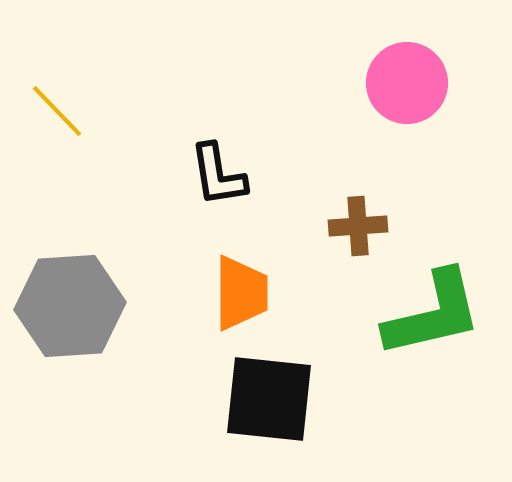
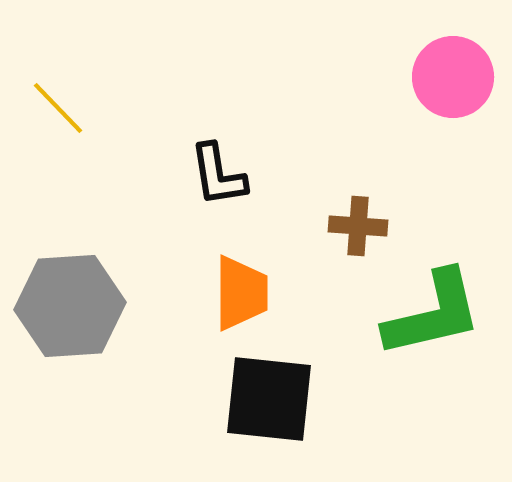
pink circle: moved 46 px right, 6 px up
yellow line: moved 1 px right, 3 px up
brown cross: rotated 8 degrees clockwise
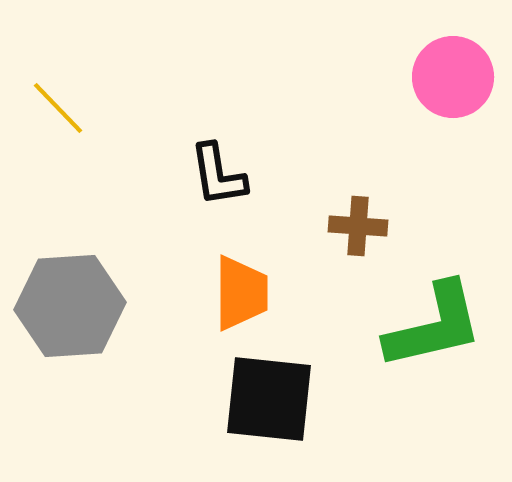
green L-shape: moved 1 px right, 12 px down
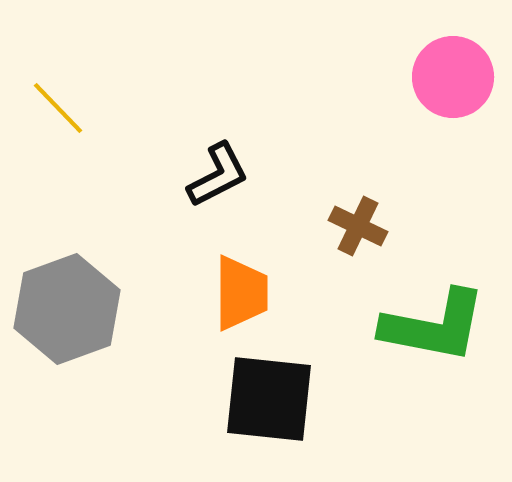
black L-shape: rotated 108 degrees counterclockwise
brown cross: rotated 22 degrees clockwise
gray hexagon: moved 3 px left, 3 px down; rotated 16 degrees counterclockwise
green L-shape: rotated 24 degrees clockwise
